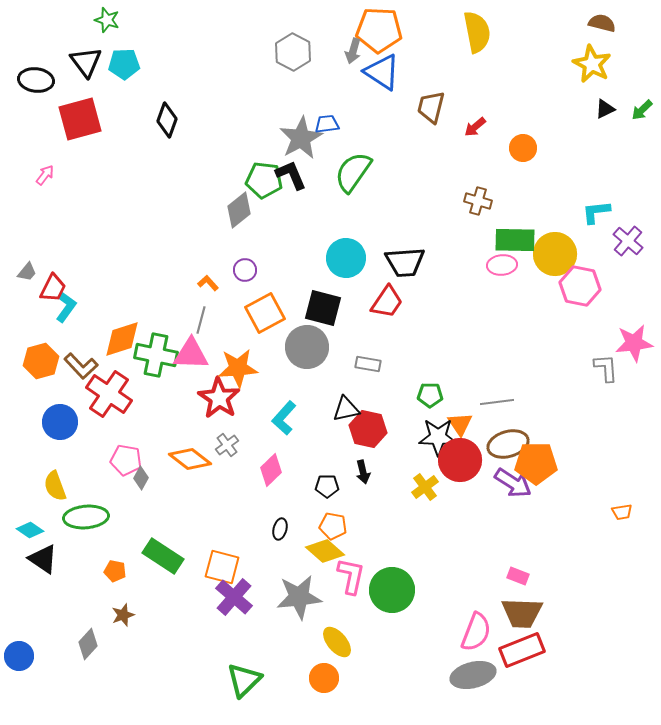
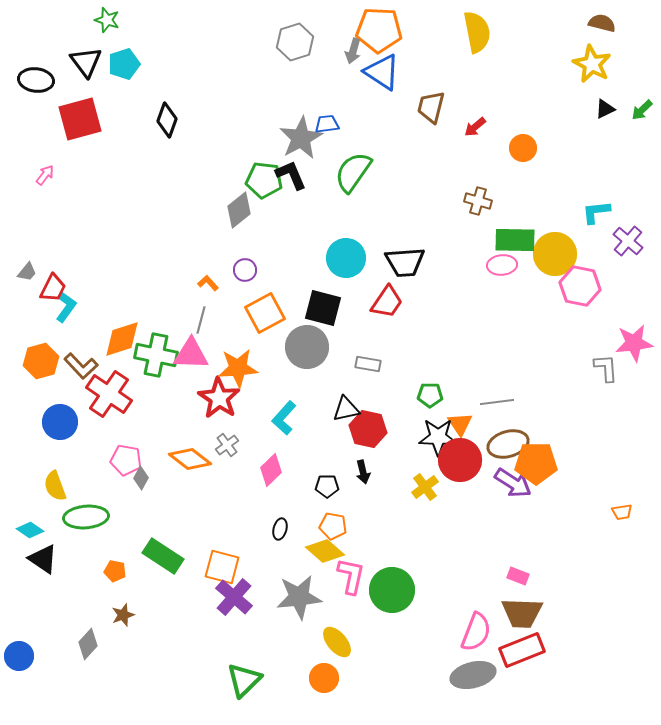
gray hexagon at (293, 52): moved 2 px right, 10 px up; rotated 15 degrees clockwise
cyan pentagon at (124, 64): rotated 16 degrees counterclockwise
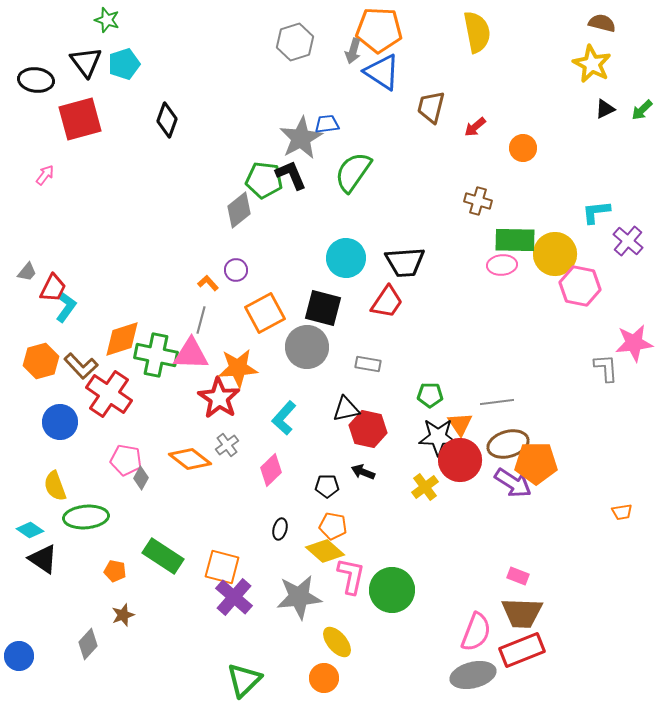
purple circle at (245, 270): moved 9 px left
black arrow at (363, 472): rotated 125 degrees clockwise
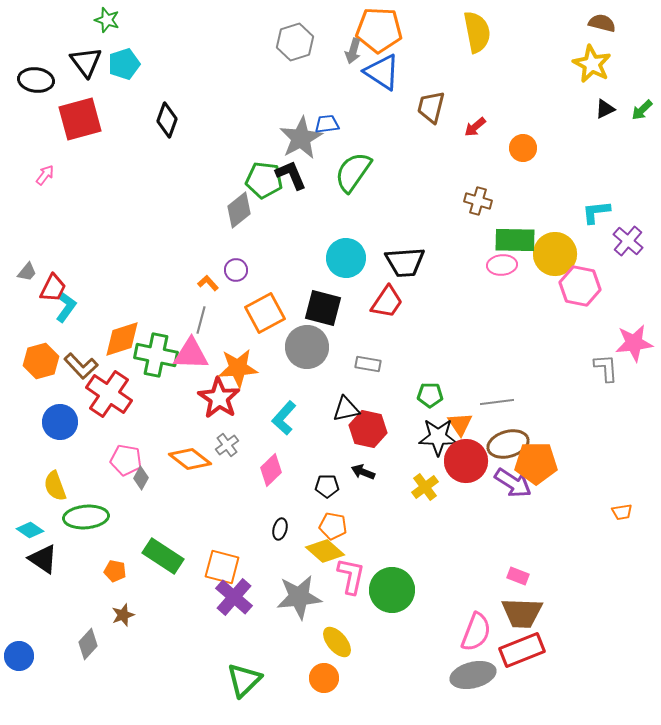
red circle at (460, 460): moved 6 px right, 1 px down
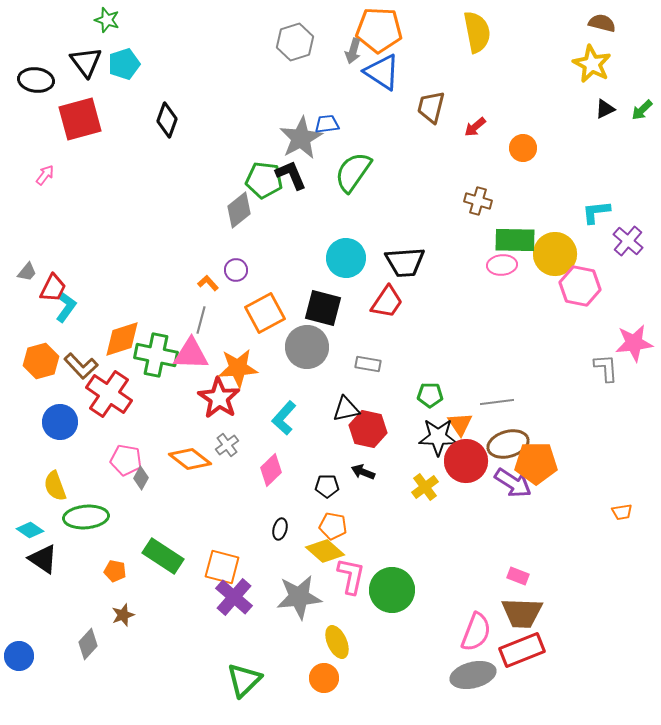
yellow ellipse at (337, 642): rotated 16 degrees clockwise
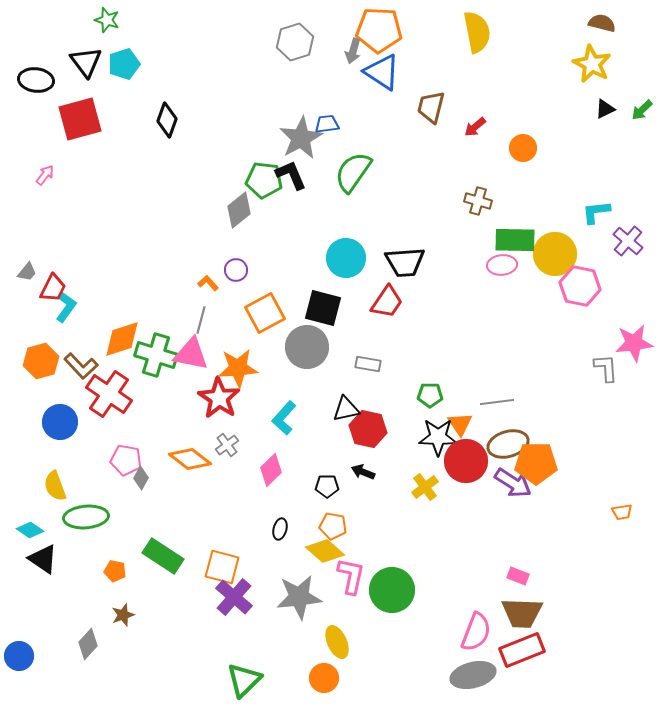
pink triangle at (191, 354): rotated 9 degrees clockwise
green cross at (156, 355): rotated 6 degrees clockwise
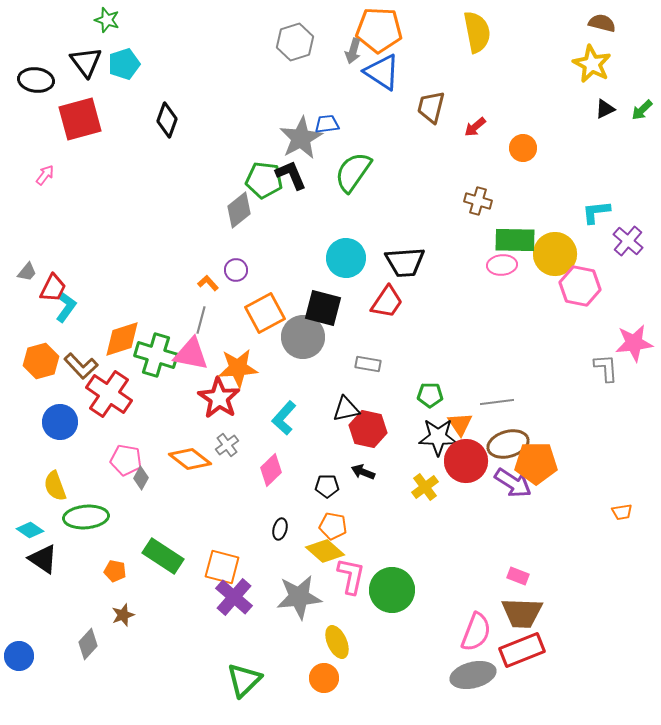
gray circle at (307, 347): moved 4 px left, 10 px up
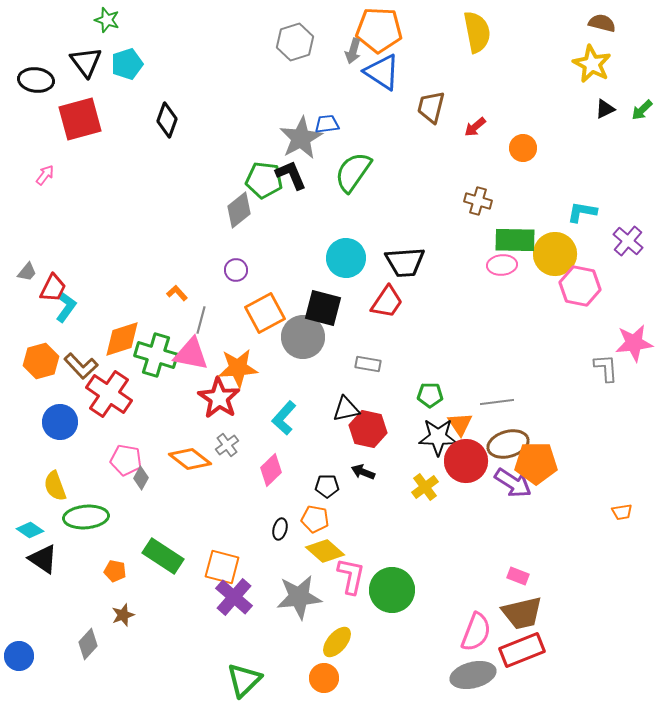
cyan pentagon at (124, 64): moved 3 px right
cyan L-shape at (596, 212): moved 14 px left; rotated 16 degrees clockwise
orange L-shape at (208, 283): moved 31 px left, 10 px down
orange pentagon at (333, 526): moved 18 px left, 7 px up
brown trapezoid at (522, 613): rotated 15 degrees counterclockwise
yellow ellipse at (337, 642): rotated 64 degrees clockwise
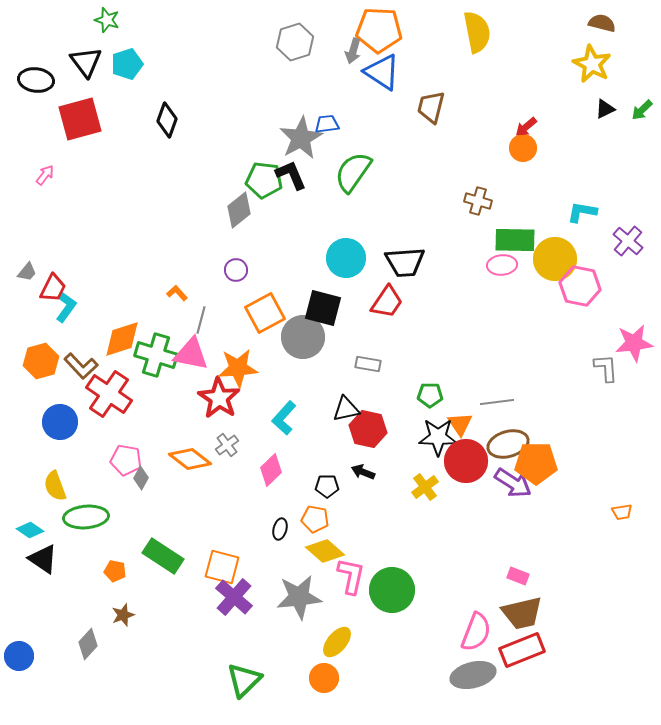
red arrow at (475, 127): moved 51 px right
yellow circle at (555, 254): moved 5 px down
